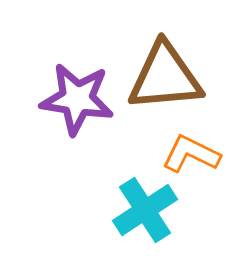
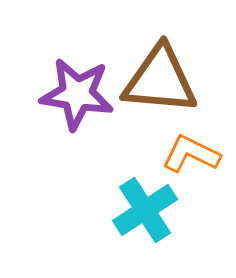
brown triangle: moved 5 px left, 3 px down; rotated 10 degrees clockwise
purple star: moved 5 px up
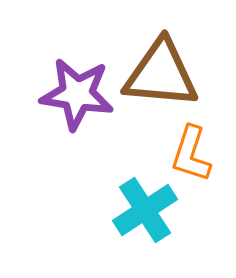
brown triangle: moved 1 px right, 6 px up
orange L-shape: rotated 98 degrees counterclockwise
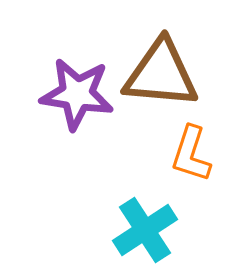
cyan cross: moved 20 px down
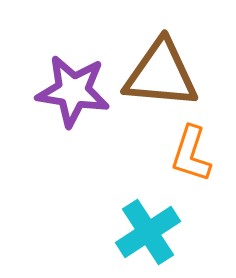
purple star: moved 4 px left, 3 px up
cyan cross: moved 3 px right, 2 px down
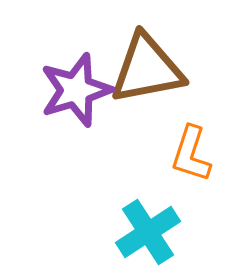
brown triangle: moved 14 px left, 5 px up; rotated 16 degrees counterclockwise
purple star: moved 3 px right, 1 px up; rotated 26 degrees counterclockwise
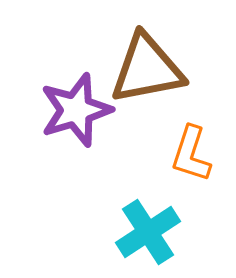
purple star: moved 20 px down
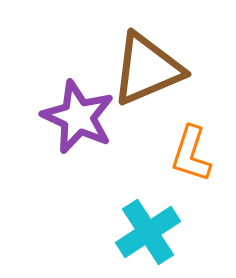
brown triangle: rotated 12 degrees counterclockwise
purple star: moved 2 px right, 7 px down; rotated 30 degrees counterclockwise
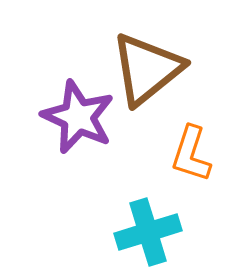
brown triangle: rotated 16 degrees counterclockwise
cyan cross: rotated 16 degrees clockwise
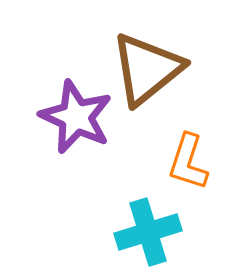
purple star: moved 2 px left
orange L-shape: moved 3 px left, 8 px down
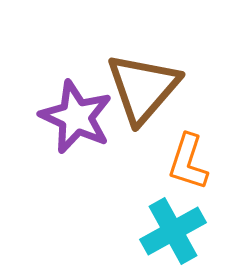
brown triangle: moved 4 px left, 19 px down; rotated 10 degrees counterclockwise
cyan cross: moved 25 px right, 1 px up; rotated 12 degrees counterclockwise
